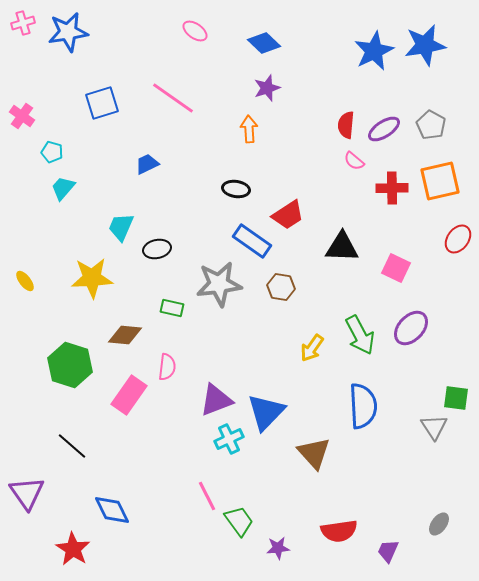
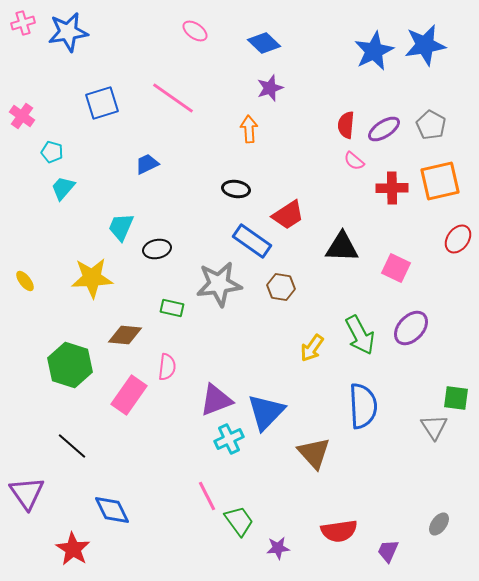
purple star at (267, 88): moved 3 px right
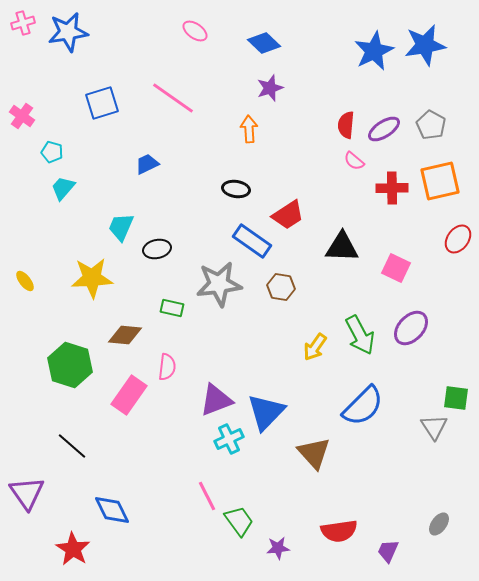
yellow arrow at (312, 348): moved 3 px right, 1 px up
blue semicircle at (363, 406): rotated 48 degrees clockwise
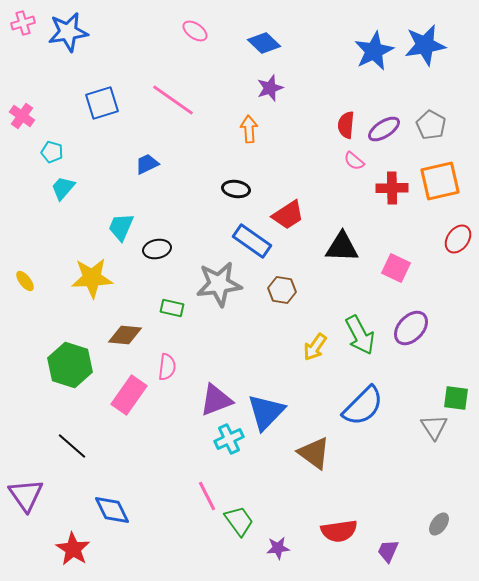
pink line at (173, 98): moved 2 px down
brown hexagon at (281, 287): moved 1 px right, 3 px down
brown triangle at (314, 453): rotated 12 degrees counterclockwise
purple triangle at (27, 493): moved 1 px left, 2 px down
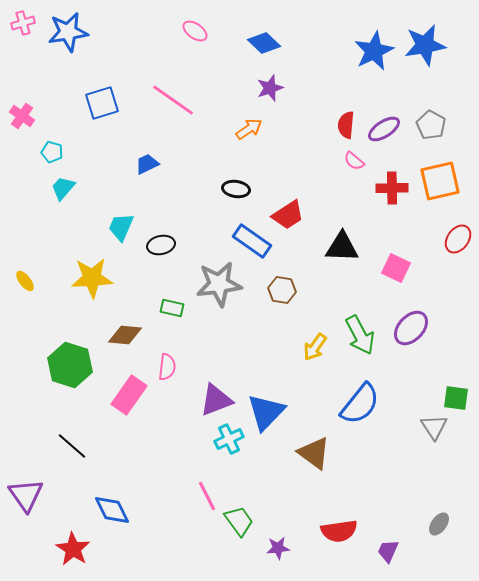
orange arrow at (249, 129): rotated 60 degrees clockwise
black ellipse at (157, 249): moved 4 px right, 4 px up
blue semicircle at (363, 406): moved 3 px left, 2 px up; rotated 6 degrees counterclockwise
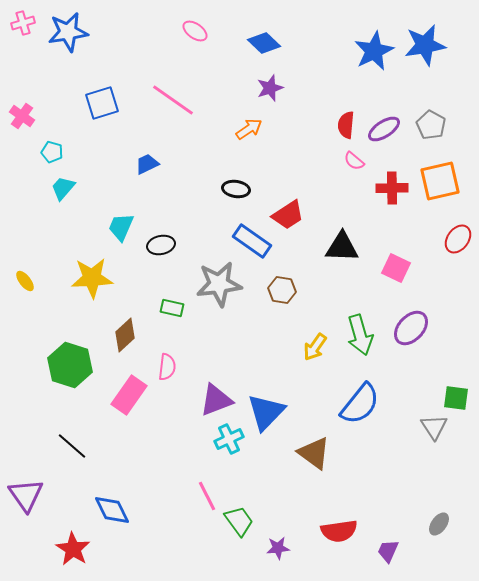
brown diamond at (125, 335): rotated 48 degrees counterclockwise
green arrow at (360, 335): rotated 12 degrees clockwise
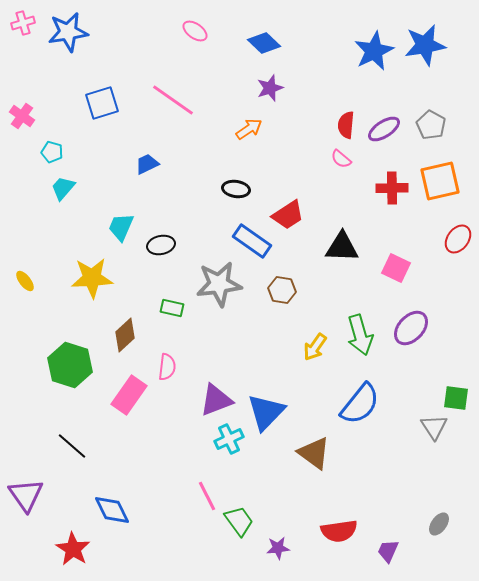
pink semicircle at (354, 161): moved 13 px left, 2 px up
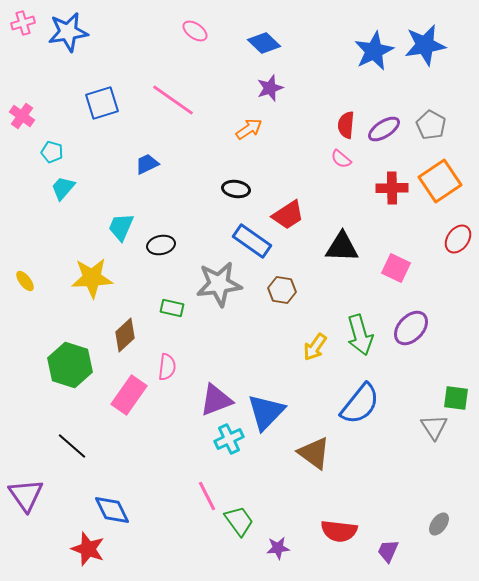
orange square at (440, 181): rotated 21 degrees counterclockwise
red semicircle at (339, 531): rotated 15 degrees clockwise
red star at (73, 549): moved 15 px right; rotated 12 degrees counterclockwise
